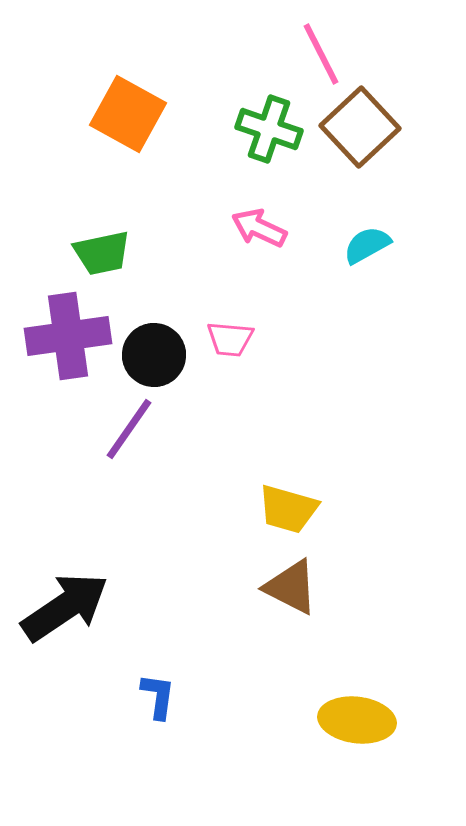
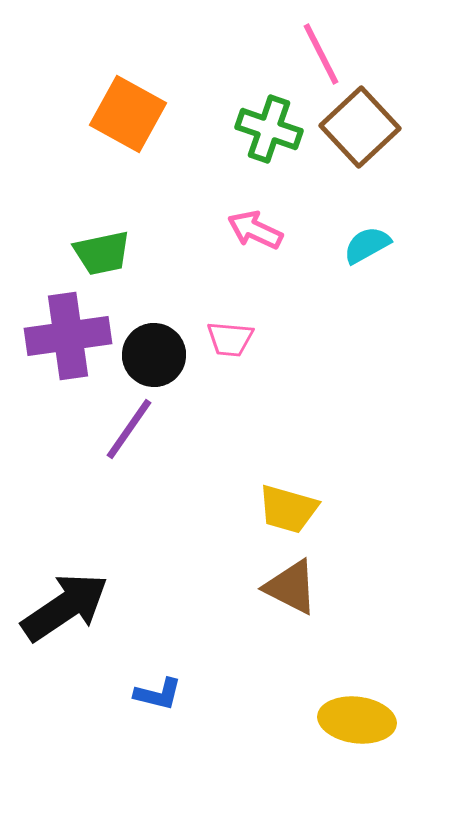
pink arrow: moved 4 px left, 2 px down
blue L-shape: moved 2 px up; rotated 96 degrees clockwise
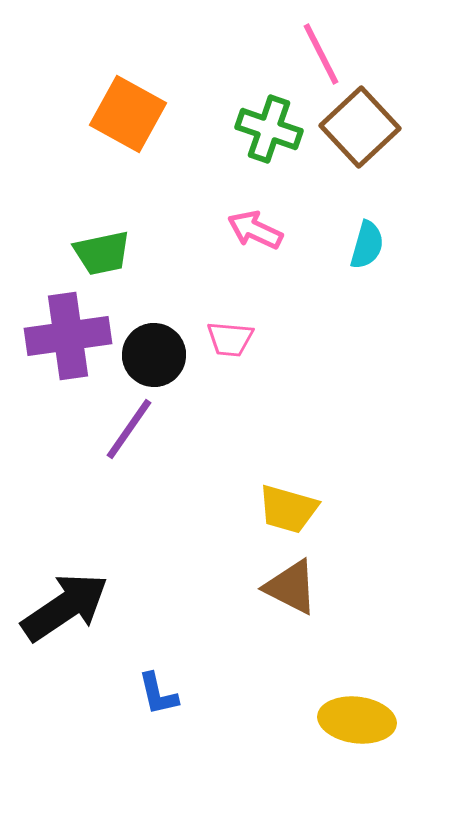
cyan semicircle: rotated 135 degrees clockwise
blue L-shape: rotated 63 degrees clockwise
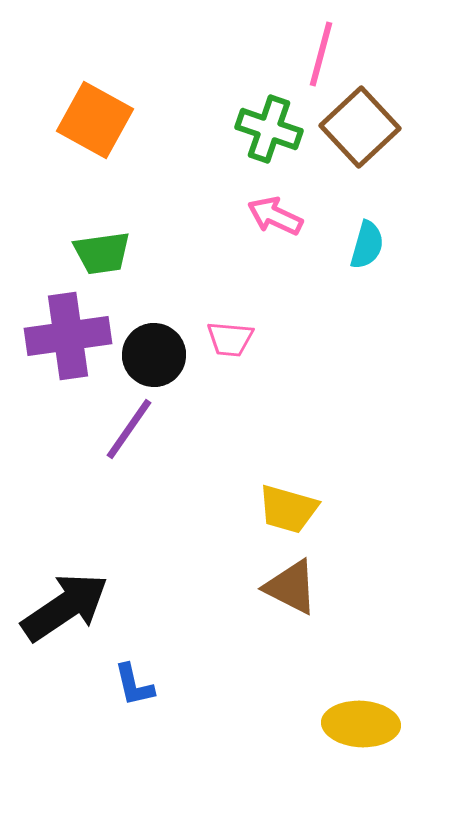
pink line: rotated 42 degrees clockwise
orange square: moved 33 px left, 6 px down
pink arrow: moved 20 px right, 14 px up
green trapezoid: rotated 4 degrees clockwise
blue L-shape: moved 24 px left, 9 px up
yellow ellipse: moved 4 px right, 4 px down; rotated 4 degrees counterclockwise
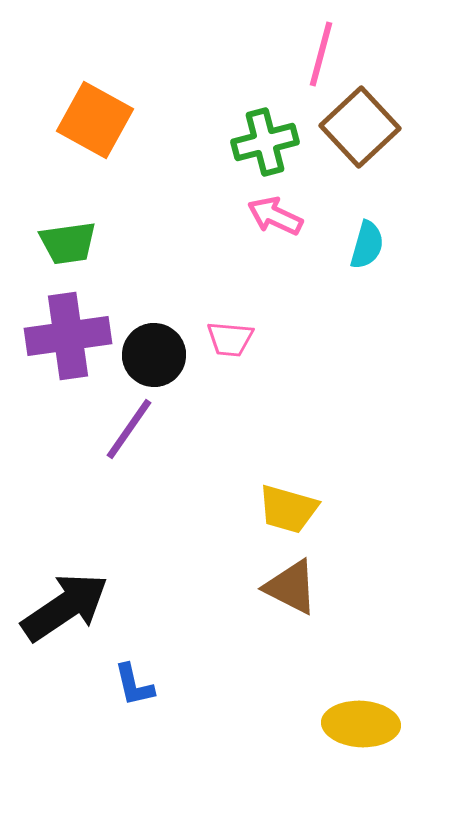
green cross: moved 4 px left, 13 px down; rotated 34 degrees counterclockwise
green trapezoid: moved 34 px left, 10 px up
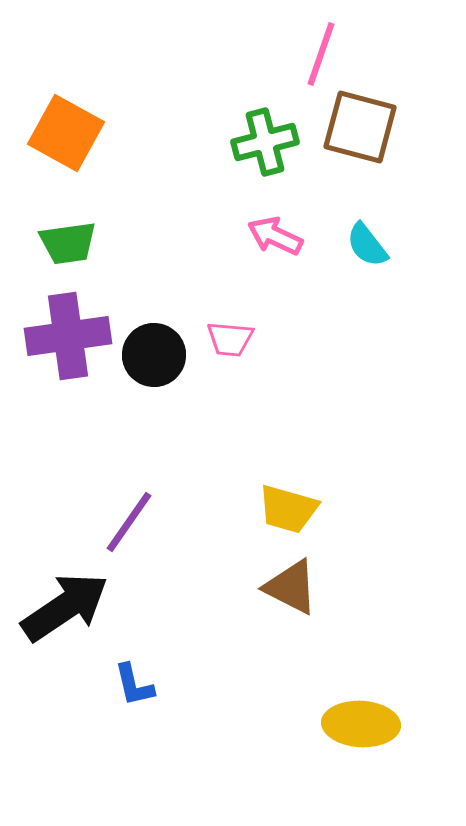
pink line: rotated 4 degrees clockwise
orange square: moved 29 px left, 13 px down
brown square: rotated 32 degrees counterclockwise
pink arrow: moved 20 px down
cyan semicircle: rotated 126 degrees clockwise
purple line: moved 93 px down
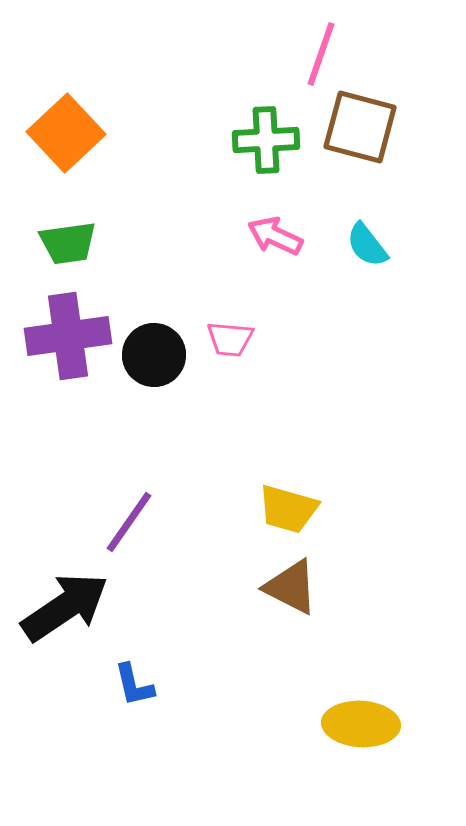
orange square: rotated 18 degrees clockwise
green cross: moved 1 px right, 2 px up; rotated 12 degrees clockwise
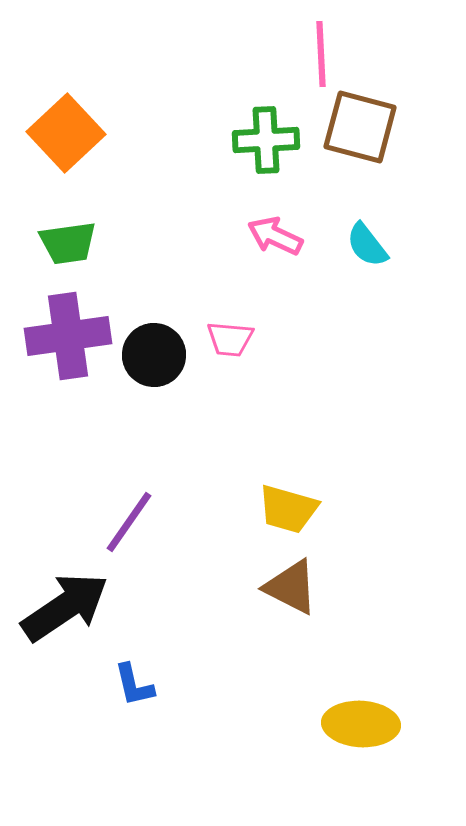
pink line: rotated 22 degrees counterclockwise
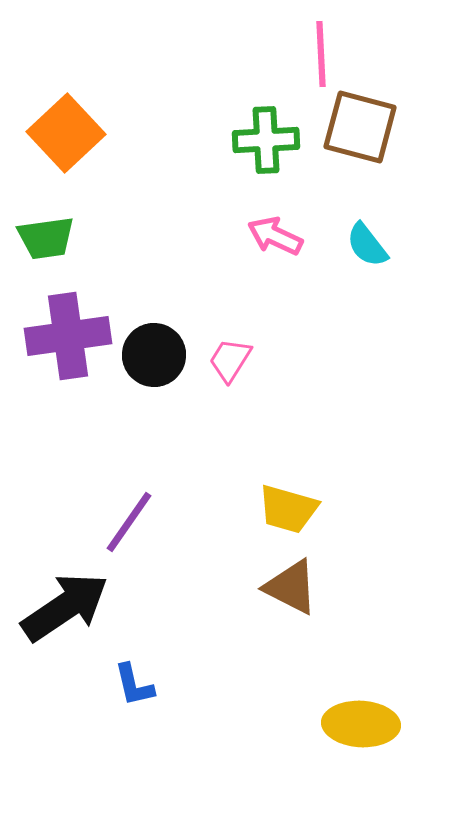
green trapezoid: moved 22 px left, 5 px up
pink trapezoid: moved 21 px down; rotated 117 degrees clockwise
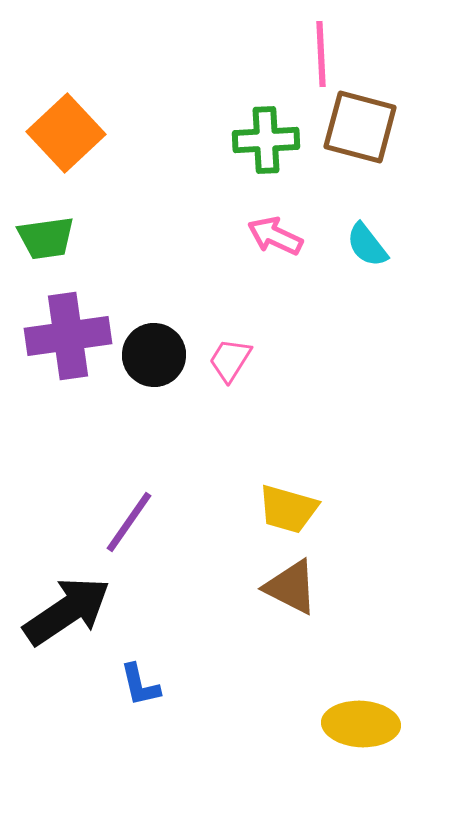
black arrow: moved 2 px right, 4 px down
blue L-shape: moved 6 px right
